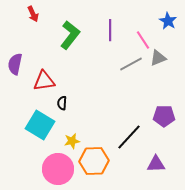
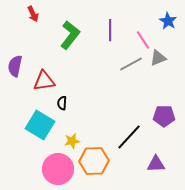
purple semicircle: moved 2 px down
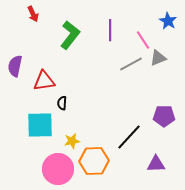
cyan square: rotated 32 degrees counterclockwise
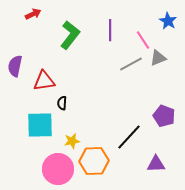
red arrow: rotated 91 degrees counterclockwise
purple pentagon: rotated 20 degrees clockwise
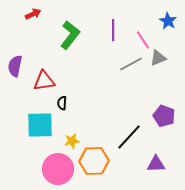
purple line: moved 3 px right
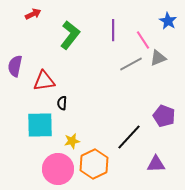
orange hexagon: moved 3 px down; rotated 24 degrees counterclockwise
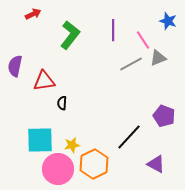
blue star: rotated 12 degrees counterclockwise
cyan square: moved 15 px down
yellow star: moved 4 px down
purple triangle: rotated 30 degrees clockwise
